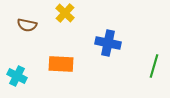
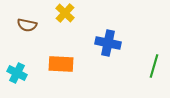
cyan cross: moved 3 px up
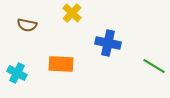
yellow cross: moved 7 px right
green line: rotated 75 degrees counterclockwise
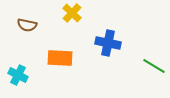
orange rectangle: moved 1 px left, 6 px up
cyan cross: moved 1 px right, 2 px down
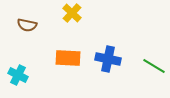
blue cross: moved 16 px down
orange rectangle: moved 8 px right
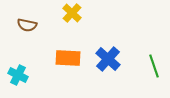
blue cross: rotated 30 degrees clockwise
green line: rotated 40 degrees clockwise
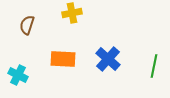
yellow cross: rotated 36 degrees clockwise
brown semicircle: rotated 96 degrees clockwise
orange rectangle: moved 5 px left, 1 px down
green line: rotated 30 degrees clockwise
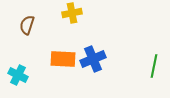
blue cross: moved 15 px left; rotated 25 degrees clockwise
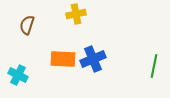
yellow cross: moved 4 px right, 1 px down
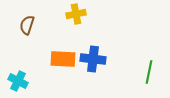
blue cross: rotated 30 degrees clockwise
green line: moved 5 px left, 6 px down
cyan cross: moved 6 px down
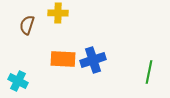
yellow cross: moved 18 px left, 1 px up; rotated 12 degrees clockwise
blue cross: moved 1 px down; rotated 25 degrees counterclockwise
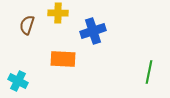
blue cross: moved 29 px up
